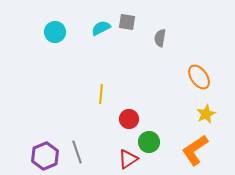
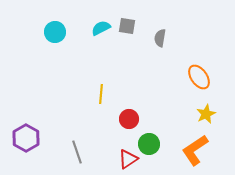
gray square: moved 4 px down
green circle: moved 2 px down
purple hexagon: moved 19 px left, 18 px up; rotated 8 degrees counterclockwise
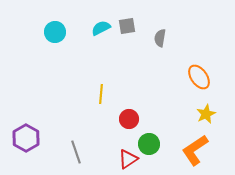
gray square: rotated 18 degrees counterclockwise
gray line: moved 1 px left
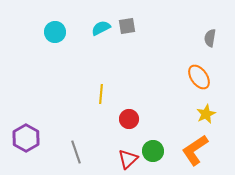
gray semicircle: moved 50 px right
green circle: moved 4 px right, 7 px down
red triangle: rotated 10 degrees counterclockwise
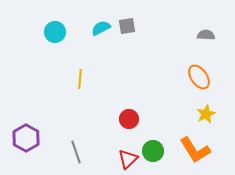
gray semicircle: moved 4 px left, 3 px up; rotated 84 degrees clockwise
yellow line: moved 21 px left, 15 px up
orange L-shape: rotated 88 degrees counterclockwise
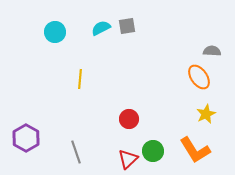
gray semicircle: moved 6 px right, 16 px down
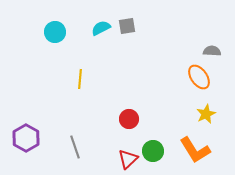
gray line: moved 1 px left, 5 px up
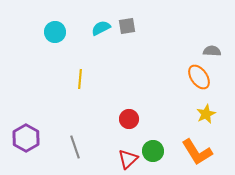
orange L-shape: moved 2 px right, 2 px down
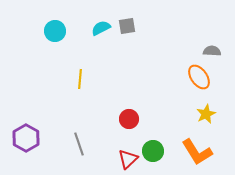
cyan circle: moved 1 px up
gray line: moved 4 px right, 3 px up
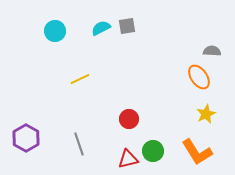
yellow line: rotated 60 degrees clockwise
red triangle: rotated 30 degrees clockwise
